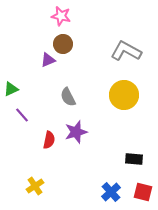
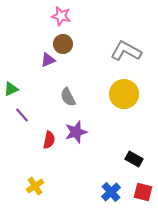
yellow circle: moved 1 px up
black rectangle: rotated 24 degrees clockwise
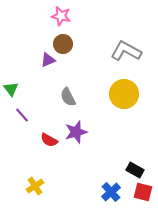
green triangle: rotated 42 degrees counterclockwise
red semicircle: rotated 108 degrees clockwise
black rectangle: moved 1 px right, 11 px down
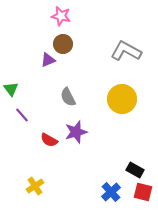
yellow circle: moved 2 px left, 5 px down
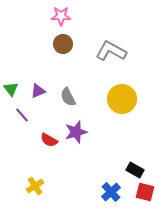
pink star: rotated 12 degrees counterclockwise
gray L-shape: moved 15 px left
purple triangle: moved 10 px left, 31 px down
red square: moved 2 px right
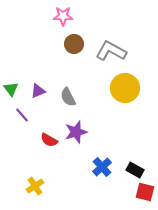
pink star: moved 2 px right
brown circle: moved 11 px right
yellow circle: moved 3 px right, 11 px up
blue cross: moved 9 px left, 25 px up
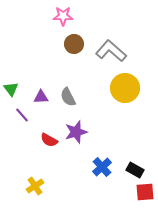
gray L-shape: rotated 12 degrees clockwise
purple triangle: moved 3 px right, 6 px down; rotated 21 degrees clockwise
red square: rotated 18 degrees counterclockwise
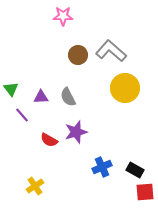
brown circle: moved 4 px right, 11 px down
blue cross: rotated 18 degrees clockwise
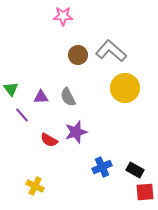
yellow cross: rotated 30 degrees counterclockwise
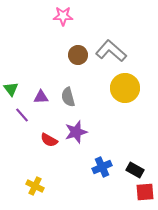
gray semicircle: rotated 12 degrees clockwise
